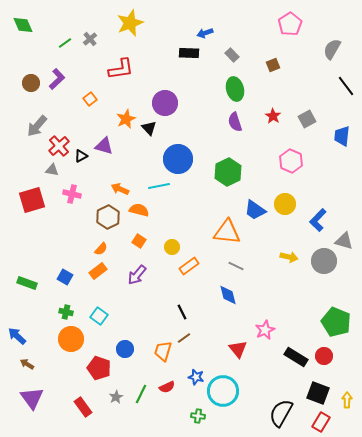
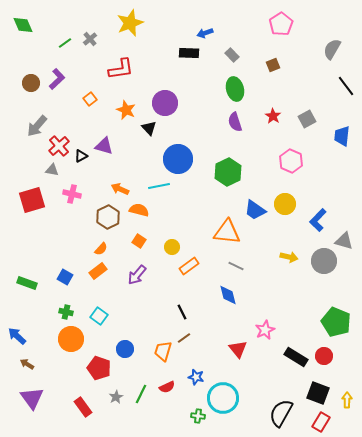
pink pentagon at (290, 24): moved 9 px left
orange star at (126, 119): moved 9 px up; rotated 24 degrees counterclockwise
cyan circle at (223, 391): moved 7 px down
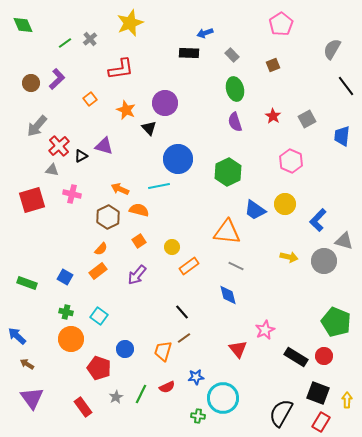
orange square at (139, 241): rotated 24 degrees clockwise
black line at (182, 312): rotated 14 degrees counterclockwise
blue star at (196, 377): rotated 21 degrees counterclockwise
